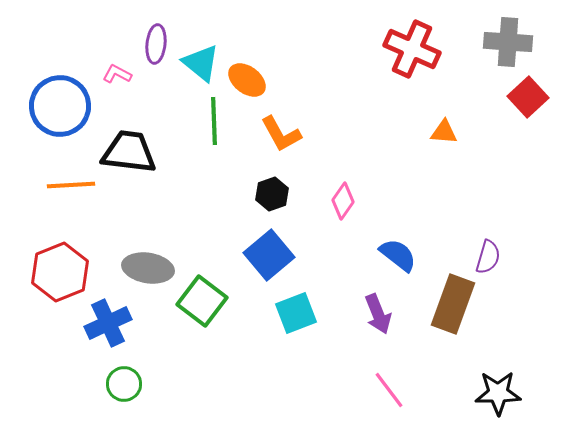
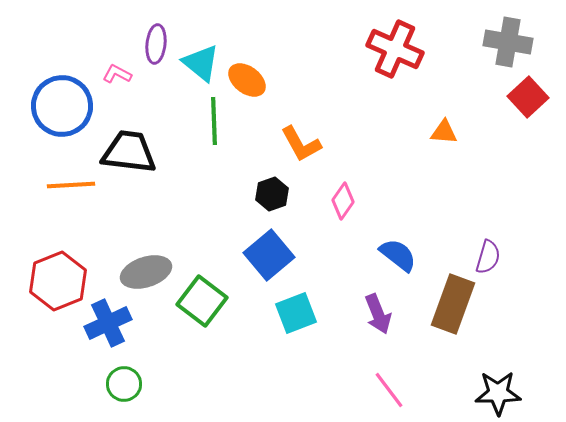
gray cross: rotated 6 degrees clockwise
red cross: moved 17 px left
blue circle: moved 2 px right
orange L-shape: moved 20 px right, 10 px down
gray ellipse: moved 2 px left, 4 px down; rotated 27 degrees counterclockwise
red hexagon: moved 2 px left, 9 px down
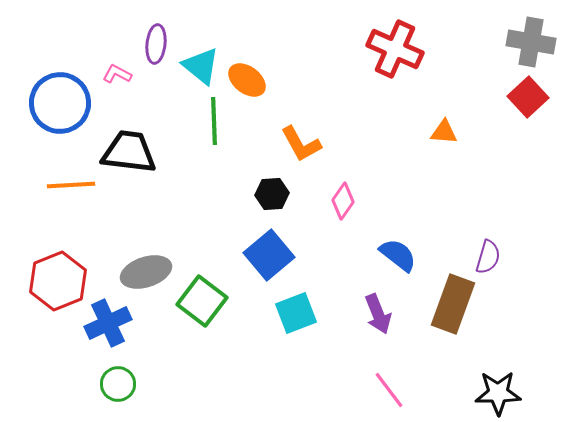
gray cross: moved 23 px right
cyan triangle: moved 3 px down
blue circle: moved 2 px left, 3 px up
black hexagon: rotated 16 degrees clockwise
green circle: moved 6 px left
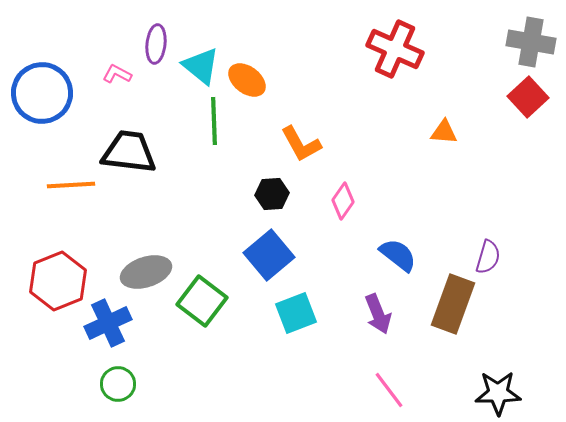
blue circle: moved 18 px left, 10 px up
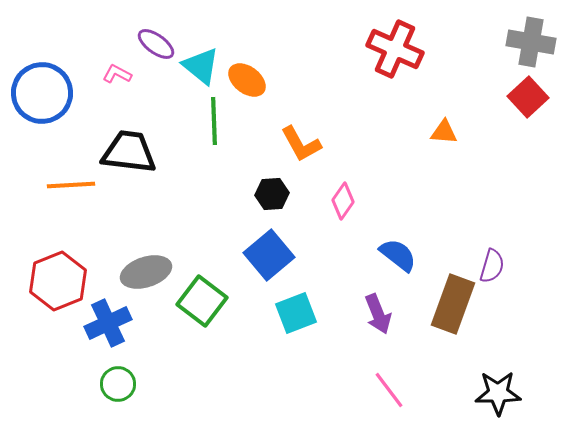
purple ellipse: rotated 60 degrees counterclockwise
purple semicircle: moved 4 px right, 9 px down
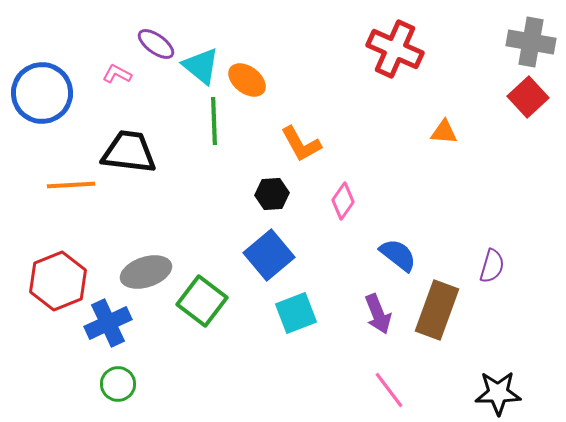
brown rectangle: moved 16 px left, 6 px down
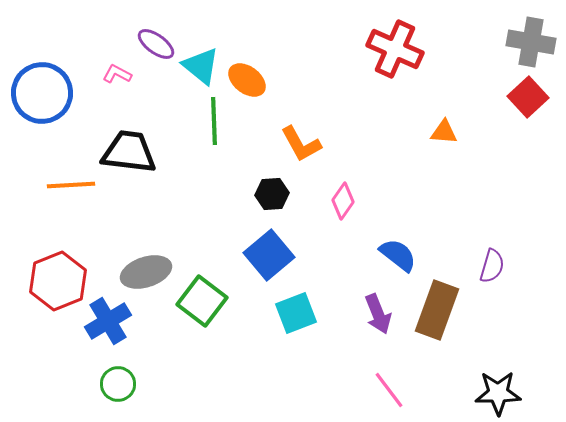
blue cross: moved 2 px up; rotated 6 degrees counterclockwise
